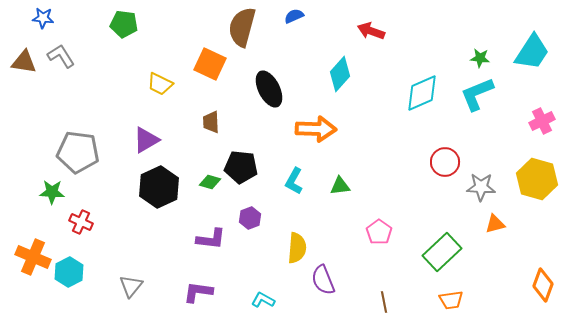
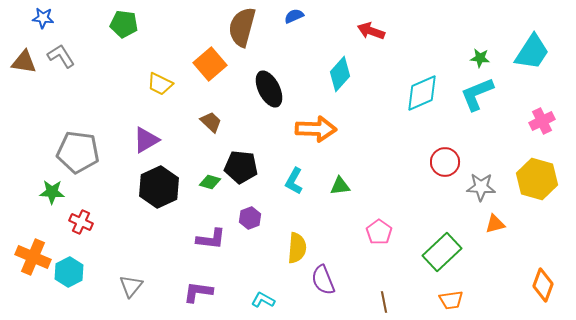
orange square at (210, 64): rotated 24 degrees clockwise
brown trapezoid at (211, 122): rotated 135 degrees clockwise
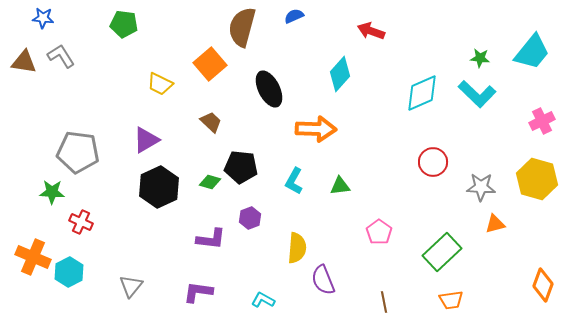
cyan trapezoid at (532, 52): rotated 6 degrees clockwise
cyan L-shape at (477, 94): rotated 114 degrees counterclockwise
red circle at (445, 162): moved 12 px left
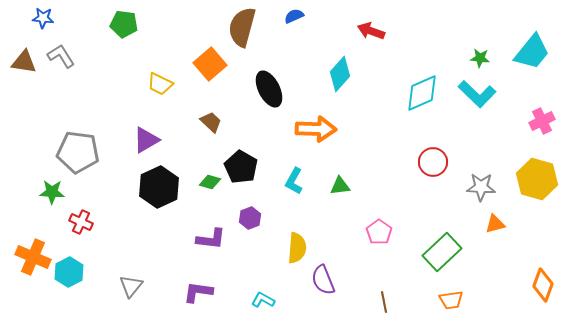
black pentagon at (241, 167): rotated 24 degrees clockwise
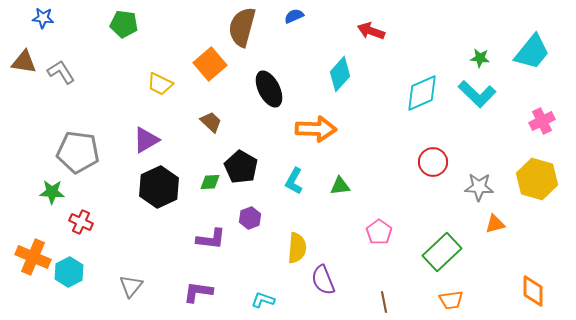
gray L-shape at (61, 56): moved 16 px down
green diamond at (210, 182): rotated 20 degrees counterclockwise
gray star at (481, 187): moved 2 px left
orange diamond at (543, 285): moved 10 px left, 6 px down; rotated 20 degrees counterclockwise
cyan L-shape at (263, 300): rotated 10 degrees counterclockwise
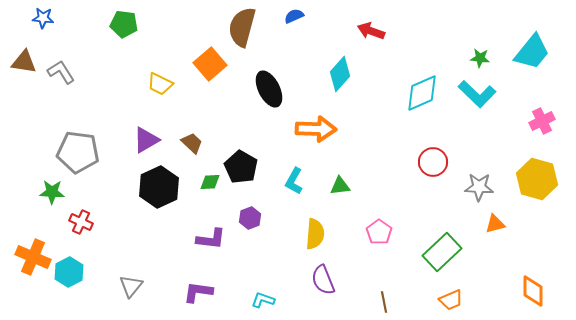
brown trapezoid at (211, 122): moved 19 px left, 21 px down
yellow semicircle at (297, 248): moved 18 px right, 14 px up
orange trapezoid at (451, 300): rotated 15 degrees counterclockwise
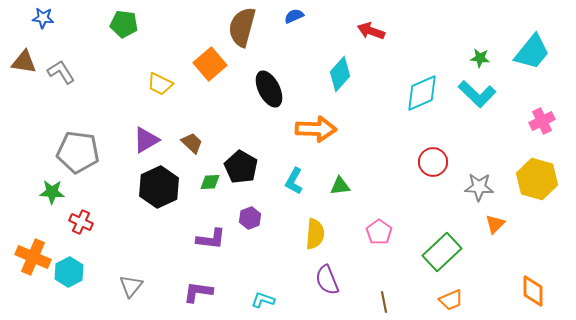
orange triangle at (495, 224): rotated 30 degrees counterclockwise
purple semicircle at (323, 280): moved 4 px right
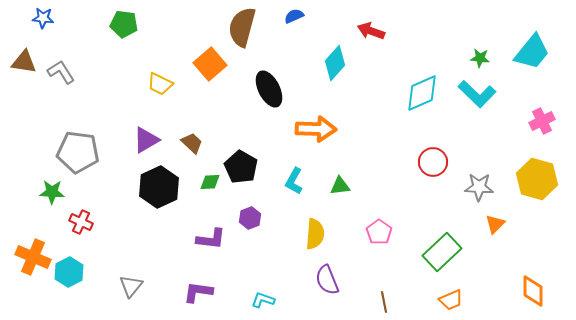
cyan diamond at (340, 74): moved 5 px left, 11 px up
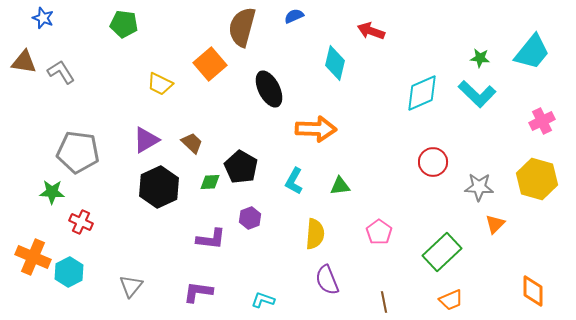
blue star at (43, 18): rotated 15 degrees clockwise
cyan diamond at (335, 63): rotated 28 degrees counterclockwise
